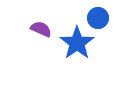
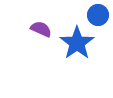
blue circle: moved 3 px up
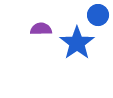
purple semicircle: rotated 25 degrees counterclockwise
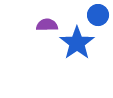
purple semicircle: moved 6 px right, 4 px up
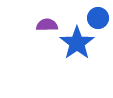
blue circle: moved 3 px down
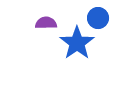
purple semicircle: moved 1 px left, 2 px up
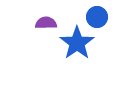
blue circle: moved 1 px left, 1 px up
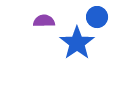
purple semicircle: moved 2 px left, 2 px up
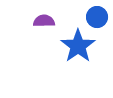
blue star: moved 1 px right, 3 px down
